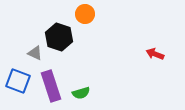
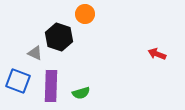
red arrow: moved 2 px right
purple rectangle: rotated 20 degrees clockwise
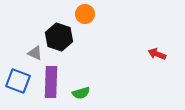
purple rectangle: moved 4 px up
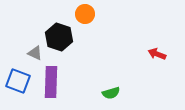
green semicircle: moved 30 px right
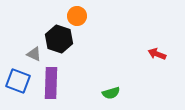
orange circle: moved 8 px left, 2 px down
black hexagon: moved 2 px down
gray triangle: moved 1 px left, 1 px down
purple rectangle: moved 1 px down
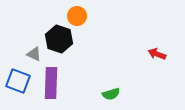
green semicircle: moved 1 px down
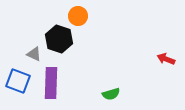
orange circle: moved 1 px right
red arrow: moved 9 px right, 5 px down
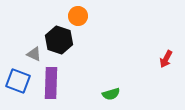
black hexagon: moved 1 px down
red arrow: rotated 84 degrees counterclockwise
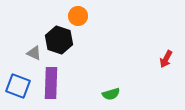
gray triangle: moved 1 px up
blue square: moved 5 px down
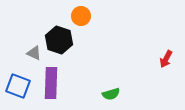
orange circle: moved 3 px right
